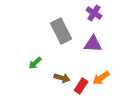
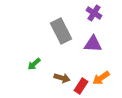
green arrow: moved 1 px left, 1 px down
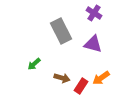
purple triangle: rotated 12 degrees clockwise
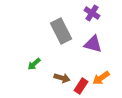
purple cross: moved 2 px left
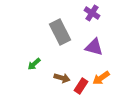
gray rectangle: moved 1 px left, 1 px down
purple triangle: moved 1 px right, 3 px down
